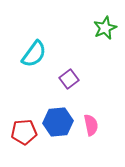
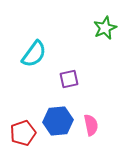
purple square: rotated 24 degrees clockwise
blue hexagon: moved 1 px up
red pentagon: moved 1 px left, 1 px down; rotated 15 degrees counterclockwise
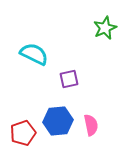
cyan semicircle: rotated 100 degrees counterclockwise
